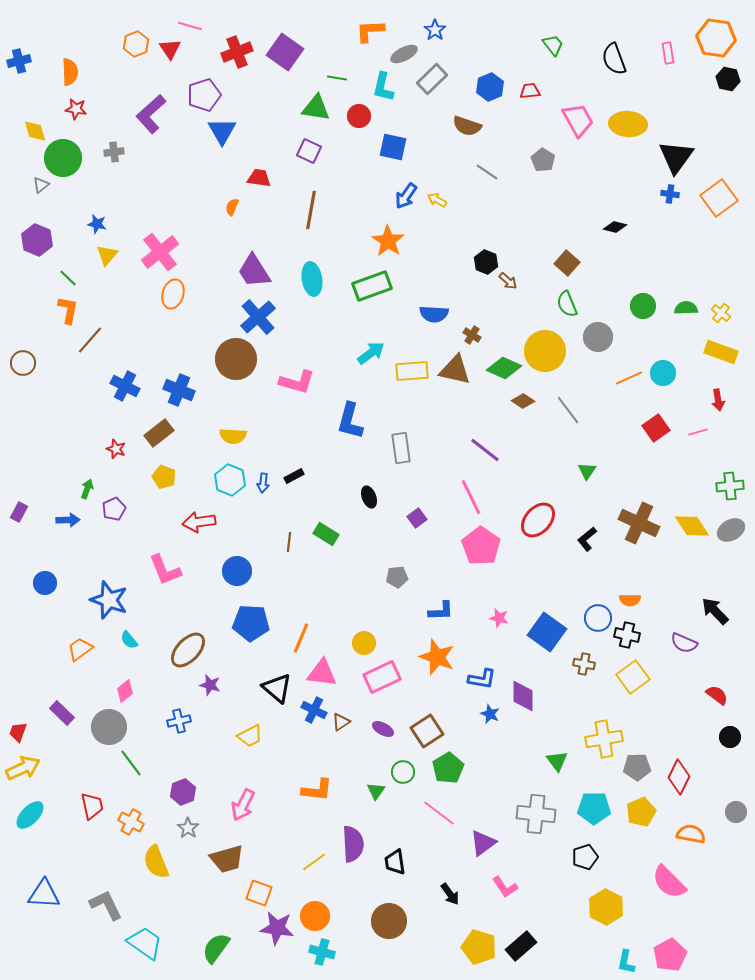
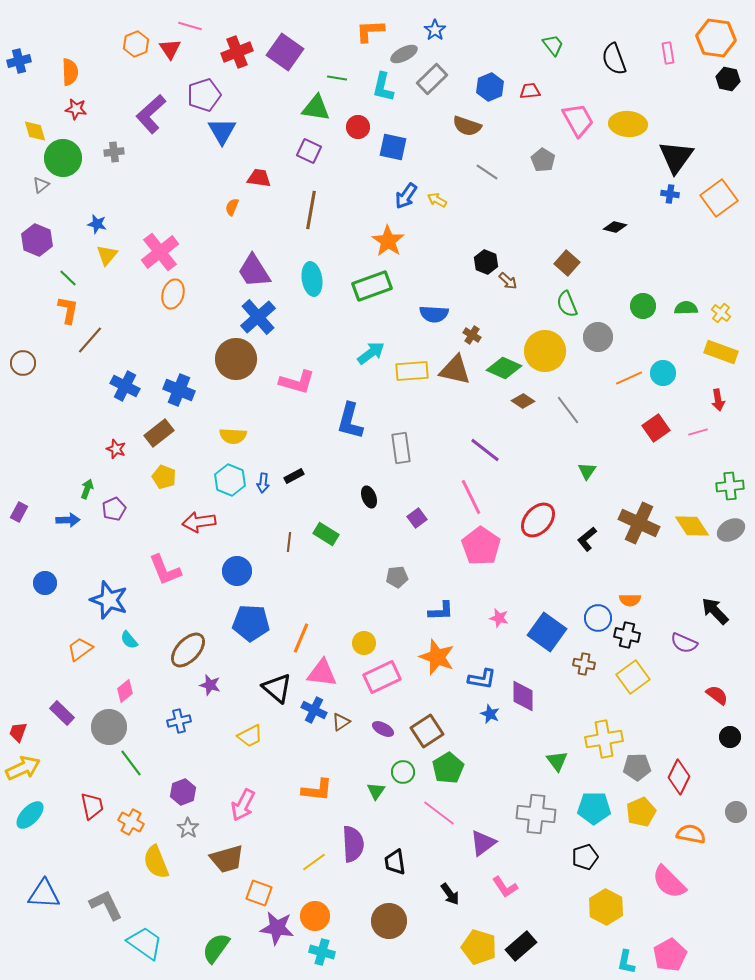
red circle at (359, 116): moved 1 px left, 11 px down
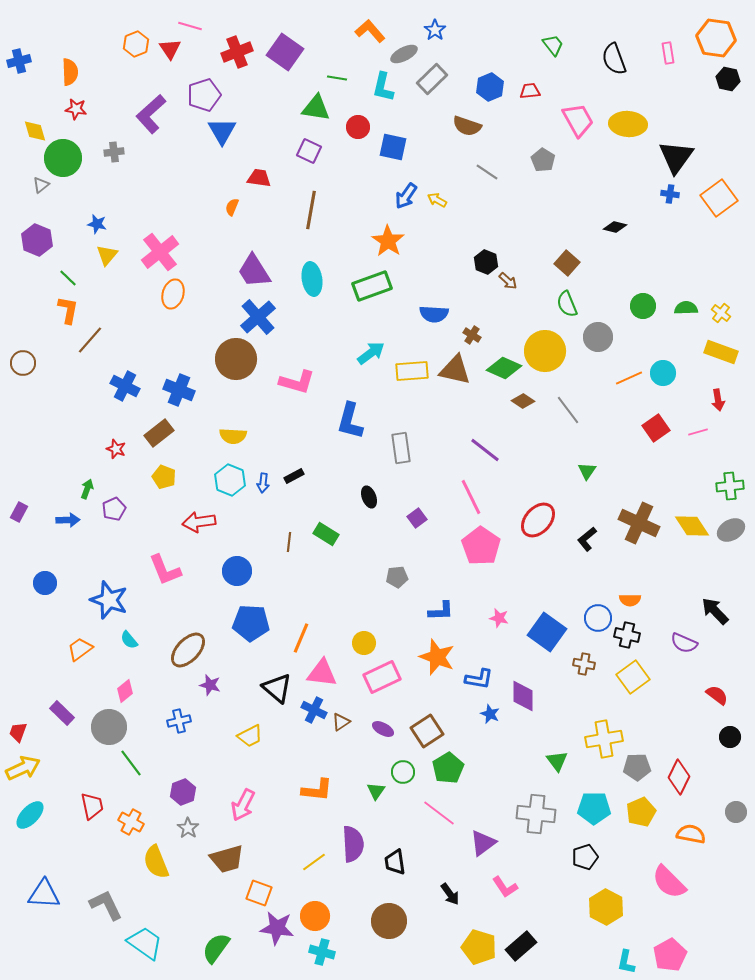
orange L-shape at (370, 31): rotated 52 degrees clockwise
blue L-shape at (482, 679): moved 3 px left
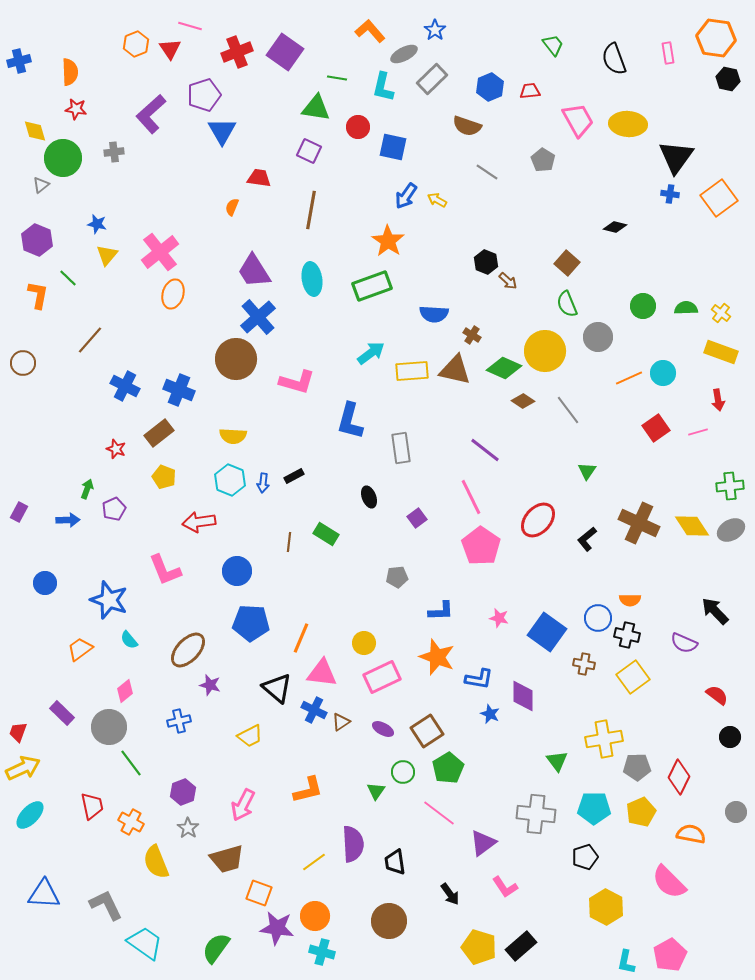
orange L-shape at (68, 310): moved 30 px left, 15 px up
orange L-shape at (317, 790): moved 9 px left; rotated 20 degrees counterclockwise
